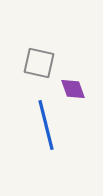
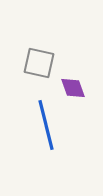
purple diamond: moved 1 px up
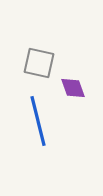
blue line: moved 8 px left, 4 px up
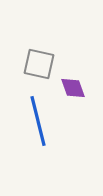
gray square: moved 1 px down
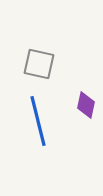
purple diamond: moved 13 px right, 17 px down; rotated 32 degrees clockwise
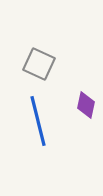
gray square: rotated 12 degrees clockwise
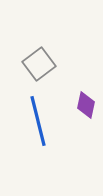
gray square: rotated 28 degrees clockwise
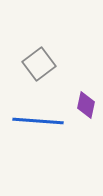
blue line: rotated 72 degrees counterclockwise
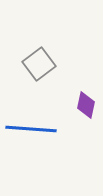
blue line: moved 7 px left, 8 px down
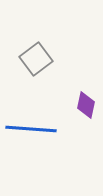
gray square: moved 3 px left, 5 px up
